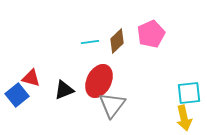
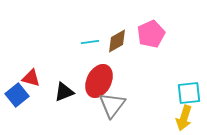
brown diamond: rotated 15 degrees clockwise
black triangle: moved 2 px down
yellow arrow: rotated 30 degrees clockwise
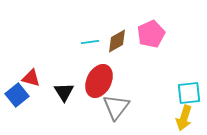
black triangle: rotated 40 degrees counterclockwise
gray triangle: moved 4 px right, 2 px down
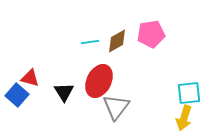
pink pentagon: rotated 16 degrees clockwise
red triangle: moved 1 px left
blue square: rotated 10 degrees counterclockwise
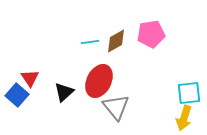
brown diamond: moved 1 px left
red triangle: rotated 42 degrees clockwise
black triangle: rotated 20 degrees clockwise
gray triangle: rotated 16 degrees counterclockwise
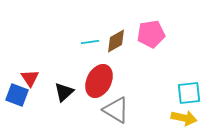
blue square: rotated 20 degrees counterclockwise
gray triangle: moved 3 px down; rotated 20 degrees counterclockwise
yellow arrow: rotated 95 degrees counterclockwise
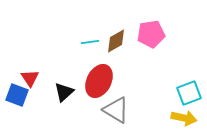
cyan square: rotated 15 degrees counterclockwise
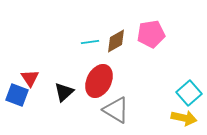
cyan square: rotated 20 degrees counterclockwise
